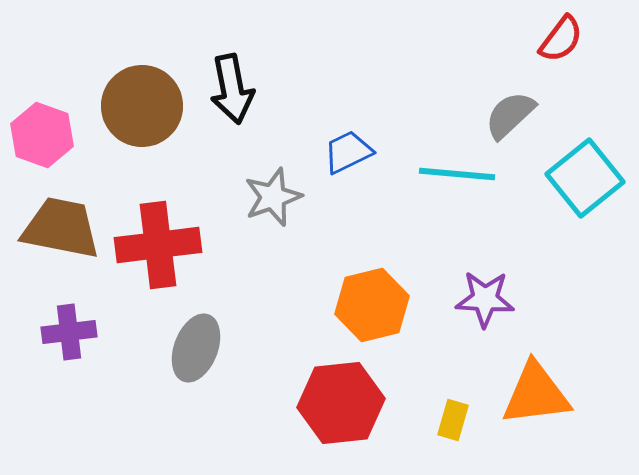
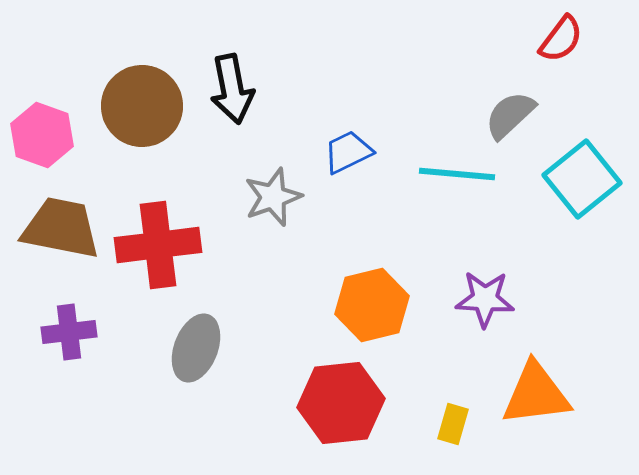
cyan square: moved 3 px left, 1 px down
yellow rectangle: moved 4 px down
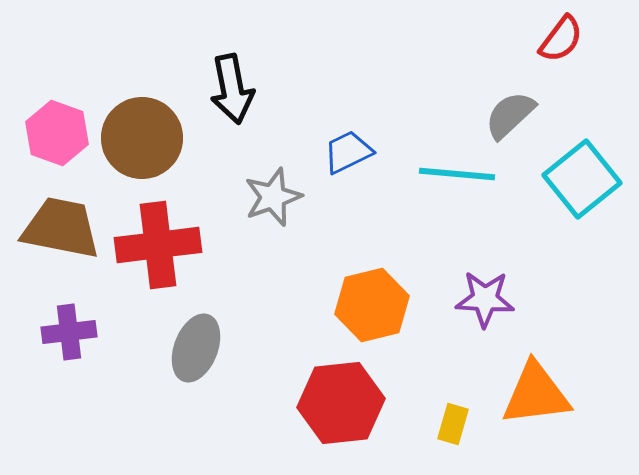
brown circle: moved 32 px down
pink hexagon: moved 15 px right, 2 px up
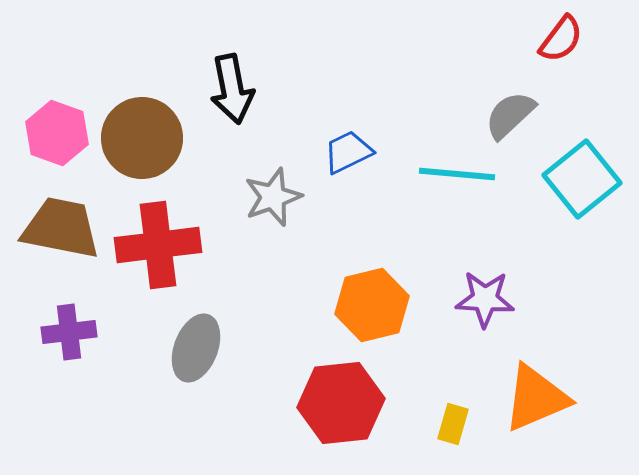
orange triangle: moved 4 px down; rotated 16 degrees counterclockwise
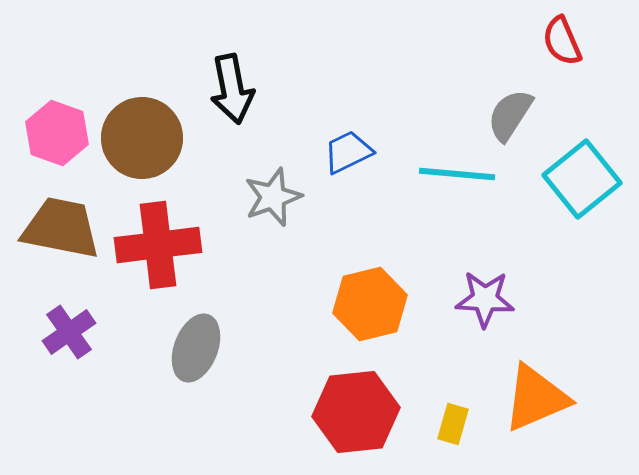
red semicircle: moved 1 px right, 2 px down; rotated 120 degrees clockwise
gray semicircle: rotated 14 degrees counterclockwise
orange hexagon: moved 2 px left, 1 px up
purple cross: rotated 28 degrees counterclockwise
red hexagon: moved 15 px right, 9 px down
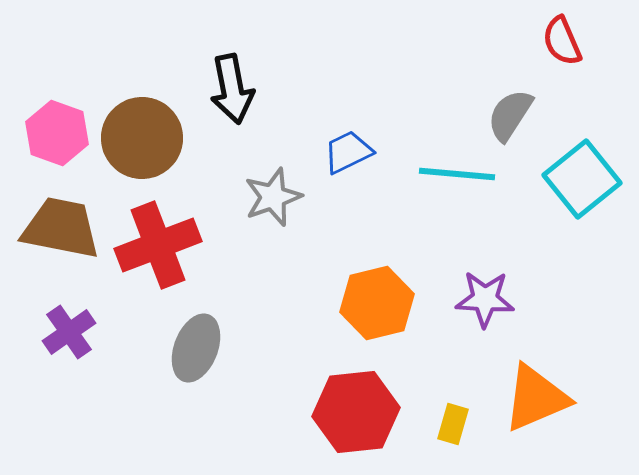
red cross: rotated 14 degrees counterclockwise
orange hexagon: moved 7 px right, 1 px up
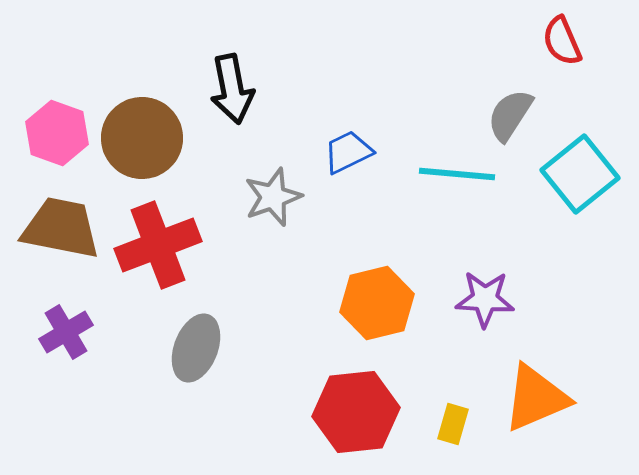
cyan square: moved 2 px left, 5 px up
purple cross: moved 3 px left; rotated 4 degrees clockwise
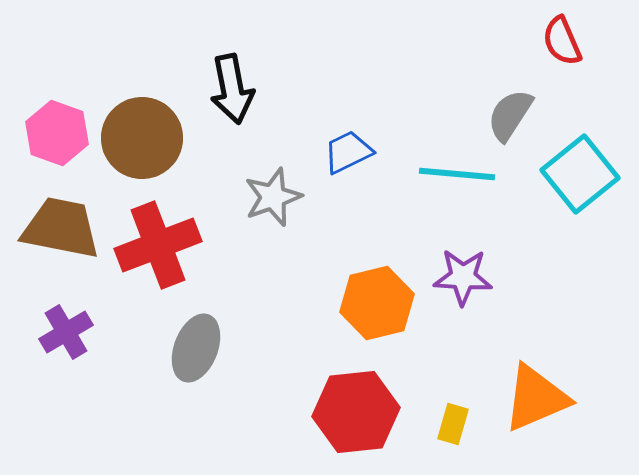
purple star: moved 22 px left, 22 px up
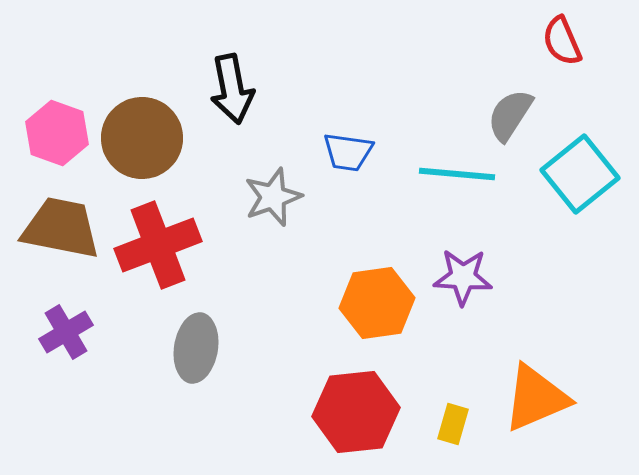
blue trapezoid: rotated 146 degrees counterclockwise
orange hexagon: rotated 6 degrees clockwise
gray ellipse: rotated 12 degrees counterclockwise
